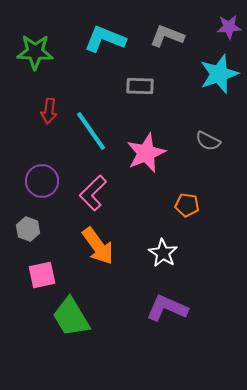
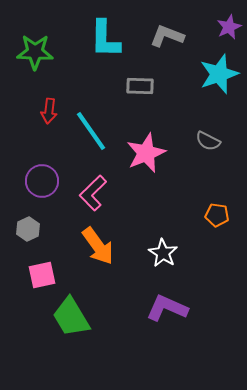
purple star: rotated 20 degrees counterclockwise
cyan L-shape: rotated 111 degrees counterclockwise
orange pentagon: moved 30 px right, 10 px down
gray hexagon: rotated 15 degrees clockwise
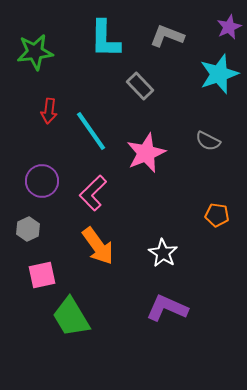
green star: rotated 9 degrees counterclockwise
gray rectangle: rotated 44 degrees clockwise
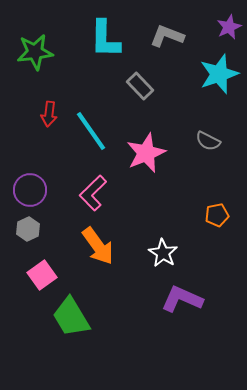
red arrow: moved 3 px down
purple circle: moved 12 px left, 9 px down
orange pentagon: rotated 20 degrees counterclockwise
pink square: rotated 24 degrees counterclockwise
purple L-shape: moved 15 px right, 9 px up
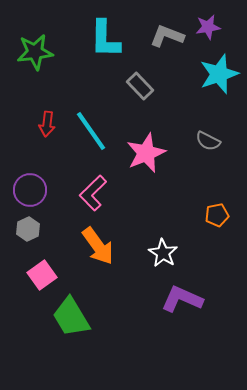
purple star: moved 21 px left; rotated 15 degrees clockwise
red arrow: moved 2 px left, 10 px down
